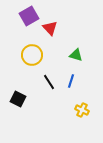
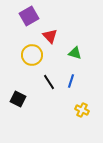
red triangle: moved 8 px down
green triangle: moved 1 px left, 2 px up
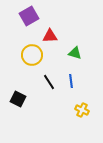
red triangle: rotated 49 degrees counterclockwise
blue line: rotated 24 degrees counterclockwise
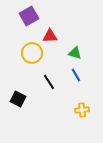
yellow circle: moved 2 px up
blue line: moved 5 px right, 6 px up; rotated 24 degrees counterclockwise
yellow cross: rotated 32 degrees counterclockwise
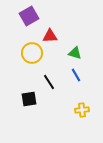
black square: moved 11 px right; rotated 35 degrees counterclockwise
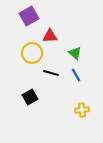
green triangle: rotated 24 degrees clockwise
black line: moved 2 px right, 9 px up; rotated 42 degrees counterclockwise
black square: moved 1 px right, 2 px up; rotated 21 degrees counterclockwise
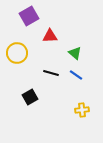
yellow circle: moved 15 px left
blue line: rotated 24 degrees counterclockwise
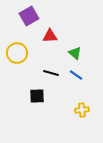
black square: moved 7 px right, 1 px up; rotated 28 degrees clockwise
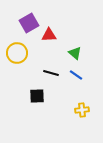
purple square: moved 7 px down
red triangle: moved 1 px left, 1 px up
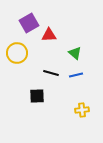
blue line: rotated 48 degrees counterclockwise
